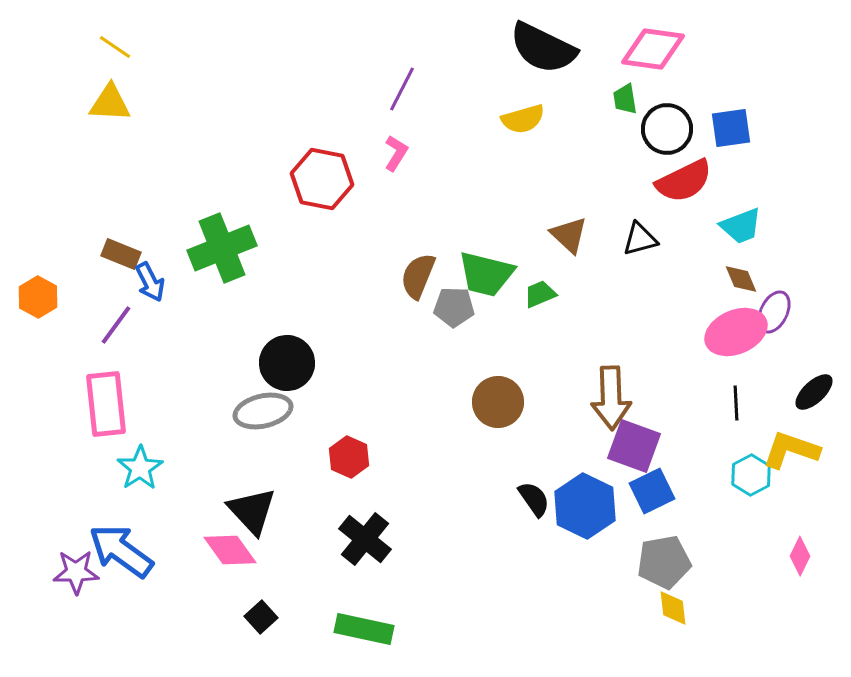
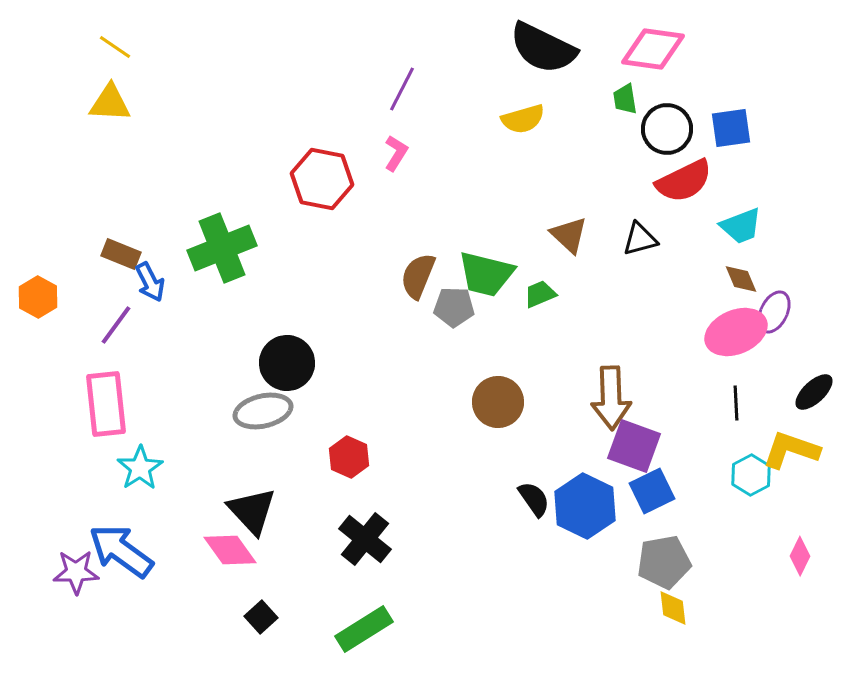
green rectangle at (364, 629): rotated 44 degrees counterclockwise
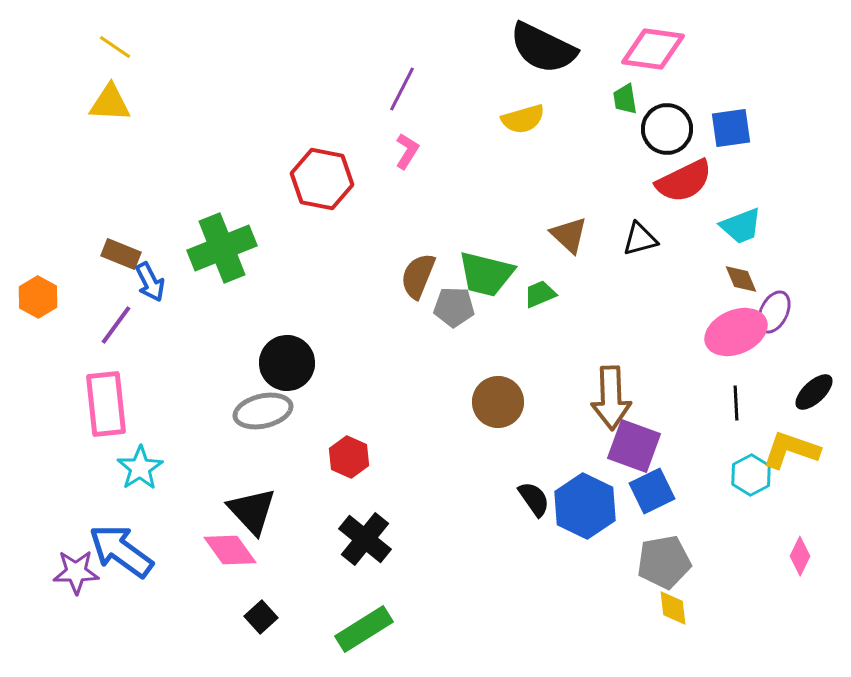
pink L-shape at (396, 153): moved 11 px right, 2 px up
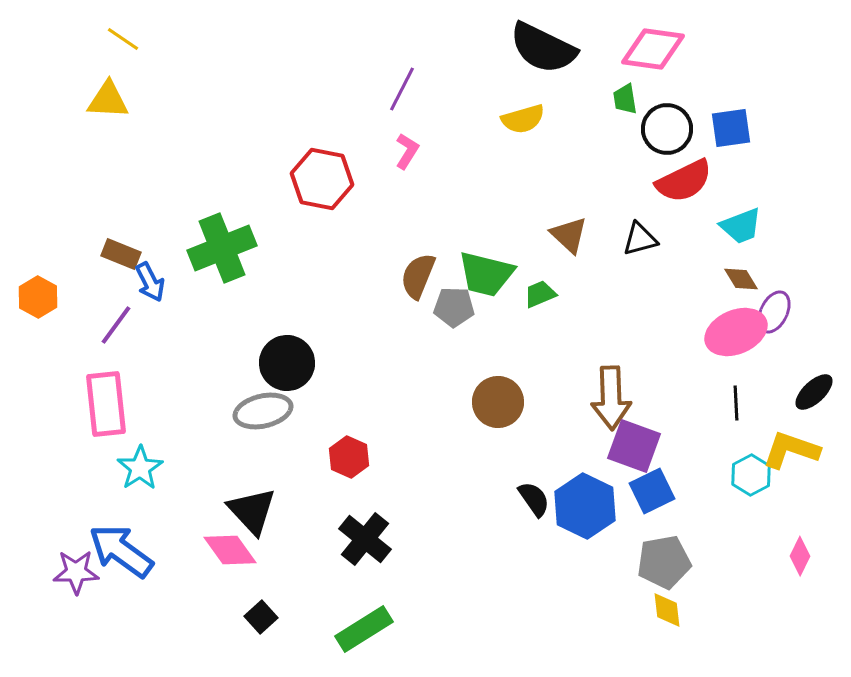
yellow line at (115, 47): moved 8 px right, 8 px up
yellow triangle at (110, 103): moved 2 px left, 3 px up
brown diamond at (741, 279): rotated 9 degrees counterclockwise
yellow diamond at (673, 608): moved 6 px left, 2 px down
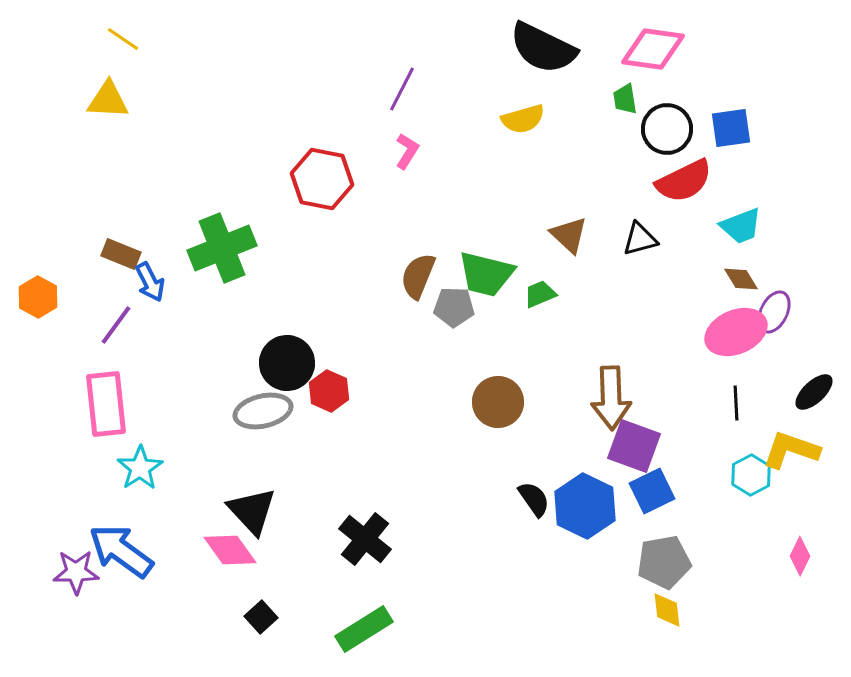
red hexagon at (349, 457): moved 20 px left, 66 px up
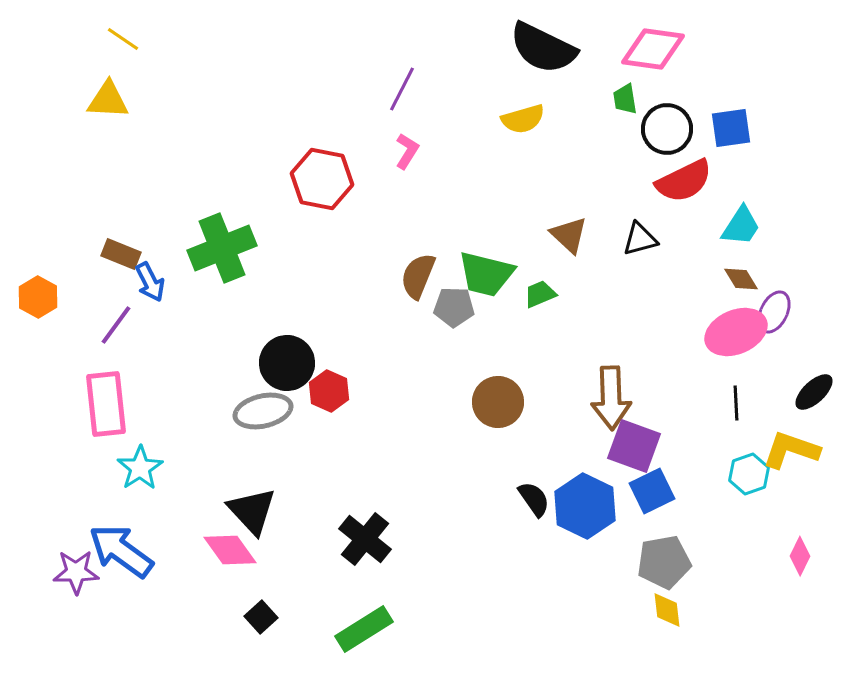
cyan trapezoid at (741, 226): rotated 36 degrees counterclockwise
cyan hexagon at (751, 475): moved 2 px left, 1 px up; rotated 9 degrees clockwise
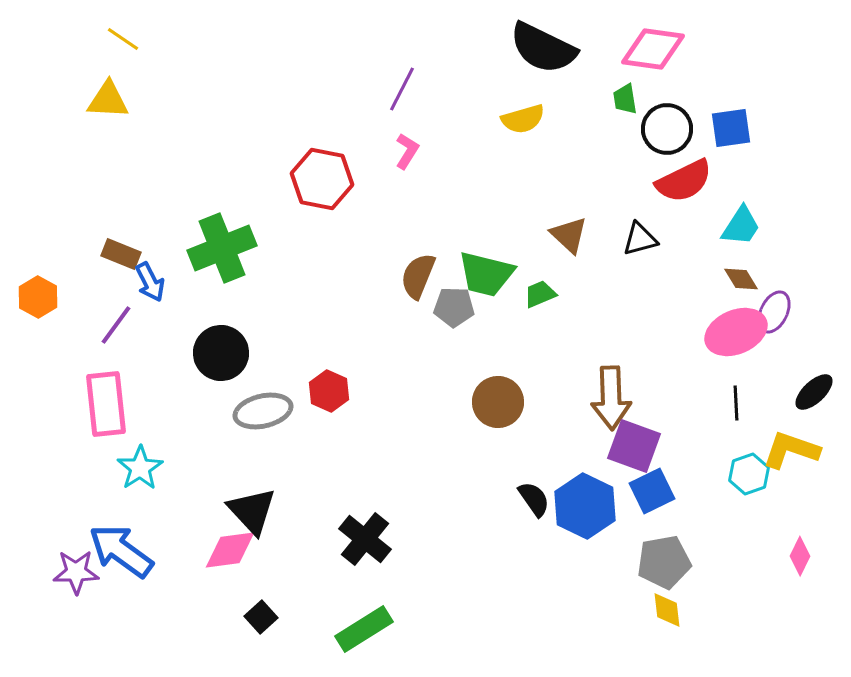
black circle at (287, 363): moved 66 px left, 10 px up
pink diamond at (230, 550): rotated 62 degrees counterclockwise
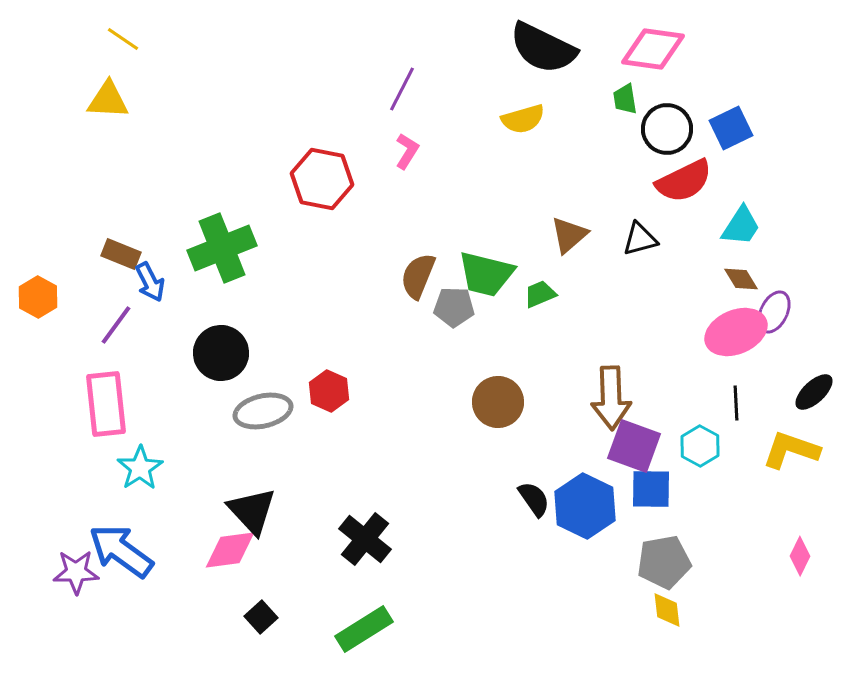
blue square at (731, 128): rotated 18 degrees counterclockwise
brown triangle at (569, 235): rotated 36 degrees clockwise
cyan hexagon at (749, 474): moved 49 px left, 28 px up; rotated 12 degrees counterclockwise
blue square at (652, 491): moved 1 px left, 2 px up; rotated 27 degrees clockwise
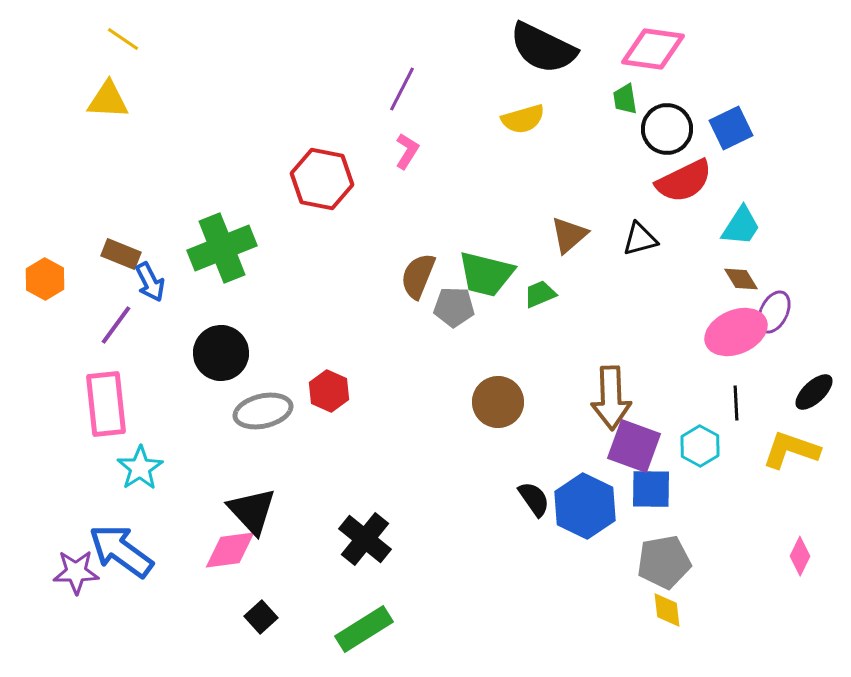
orange hexagon at (38, 297): moved 7 px right, 18 px up
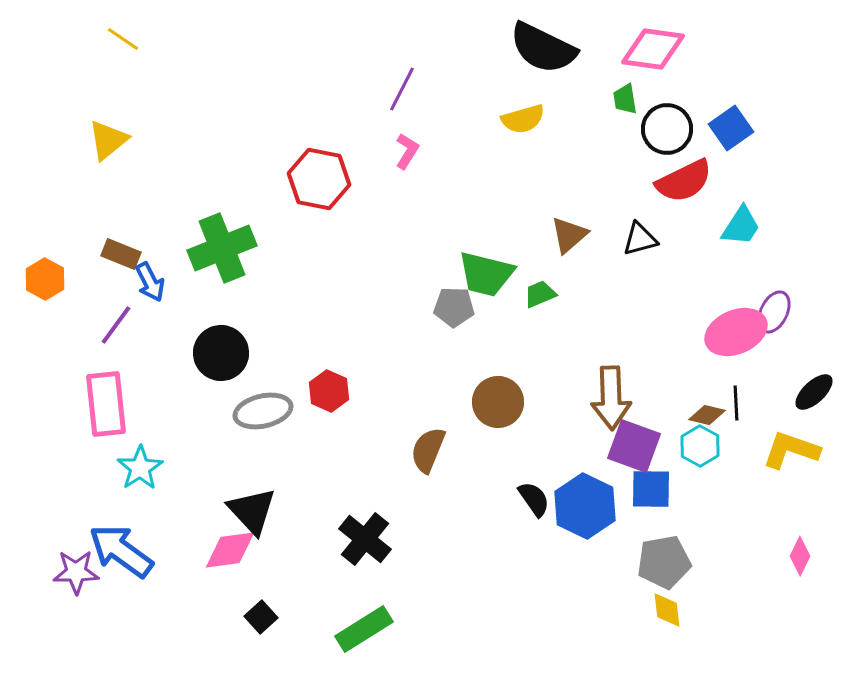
yellow triangle at (108, 100): moved 40 px down; rotated 42 degrees counterclockwise
blue square at (731, 128): rotated 9 degrees counterclockwise
red hexagon at (322, 179): moved 3 px left
brown semicircle at (418, 276): moved 10 px right, 174 px down
brown diamond at (741, 279): moved 34 px left, 136 px down; rotated 45 degrees counterclockwise
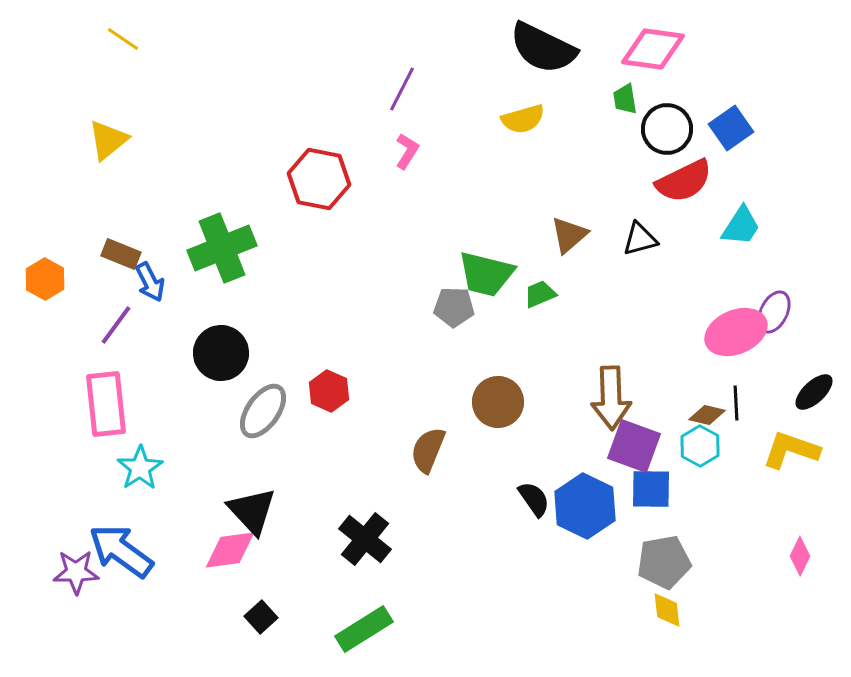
gray ellipse at (263, 411): rotated 42 degrees counterclockwise
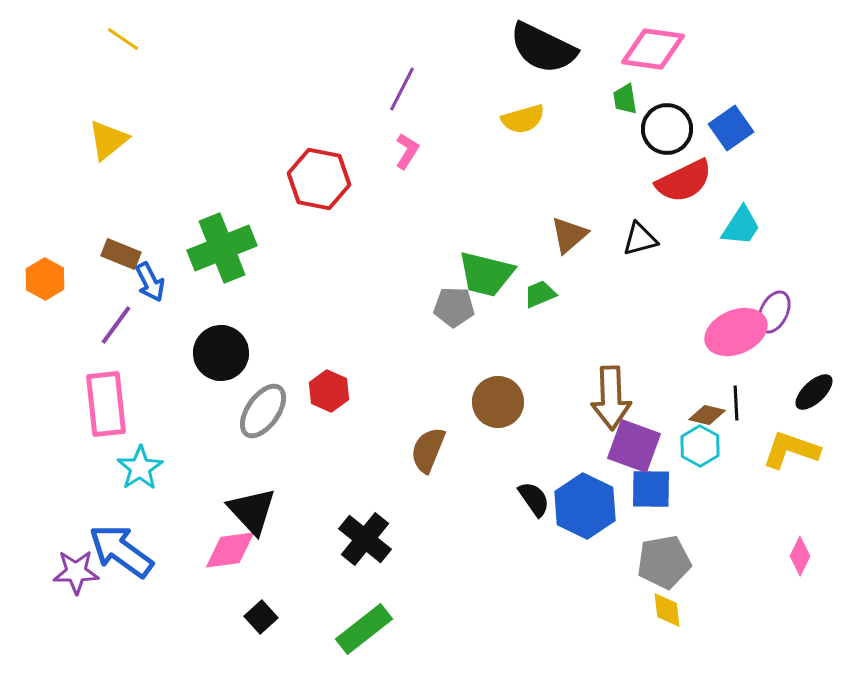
green rectangle at (364, 629): rotated 6 degrees counterclockwise
